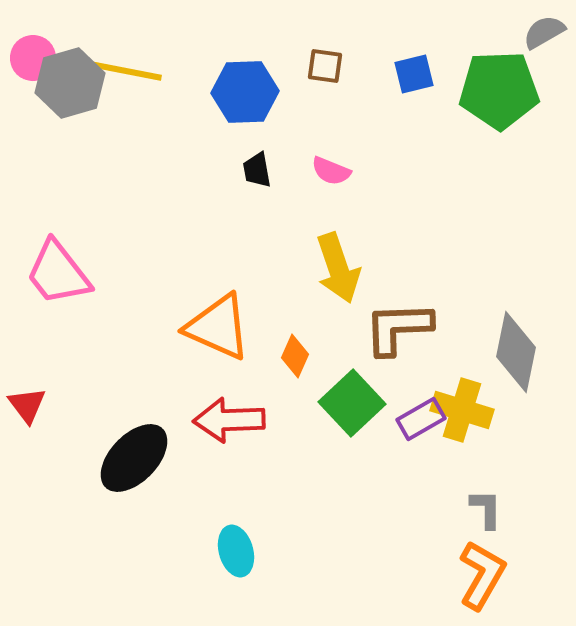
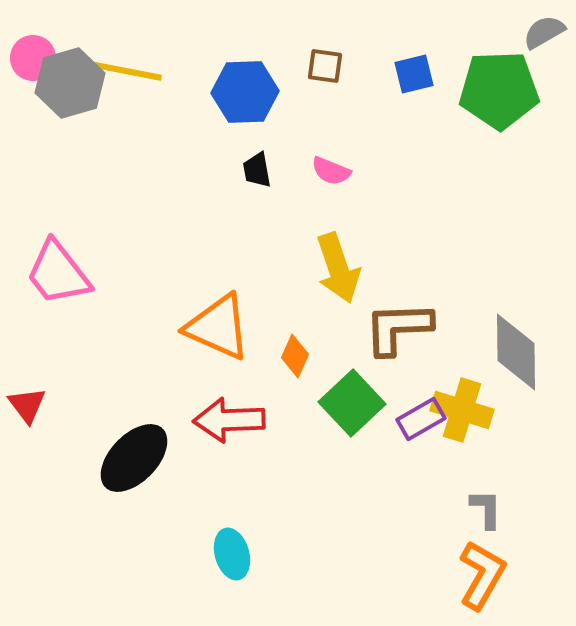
gray diamond: rotated 12 degrees counterclockwise
cyan ellipse: moved 4 px left, 3 px down
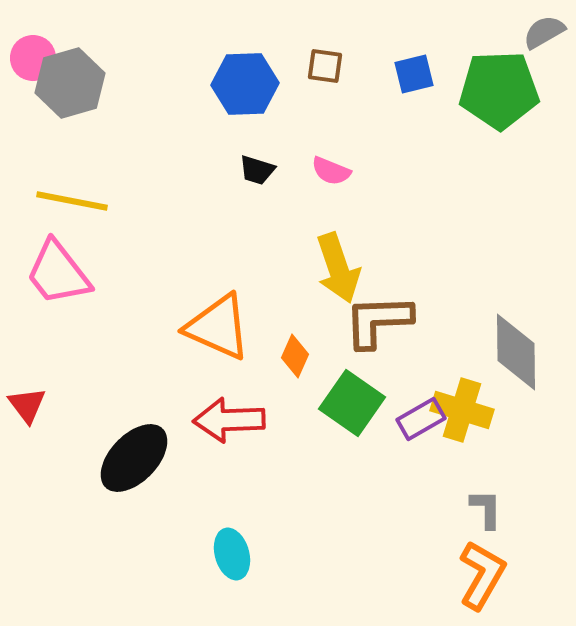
yellow line: moved 54 px left, 130 px down
blue hexagon: moved 8 px up
black trapezoid: rotated 63 degrees counterclockwise
brown L-shape: moved 20 px left, 7 px up
green square: rotated 12 degrees counterclockwise
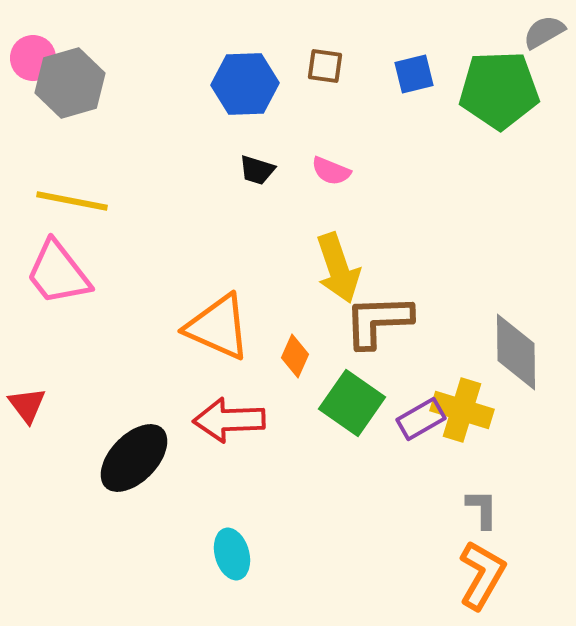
gray L-shape: moved 4 px left
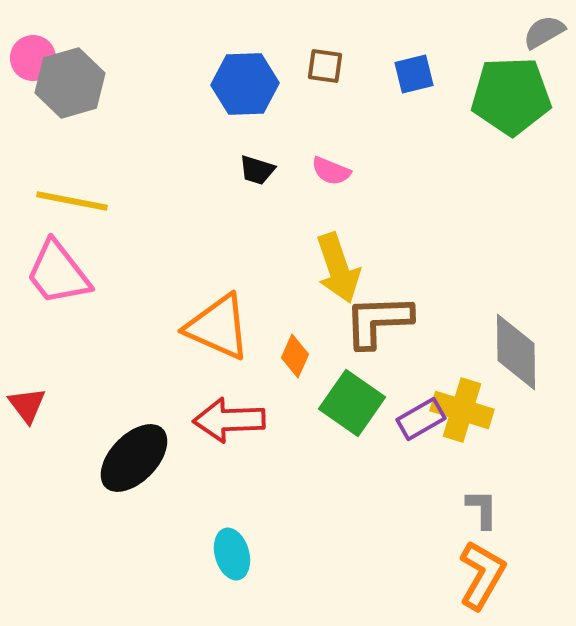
green pentagon: moved 12 px right, 6 px down
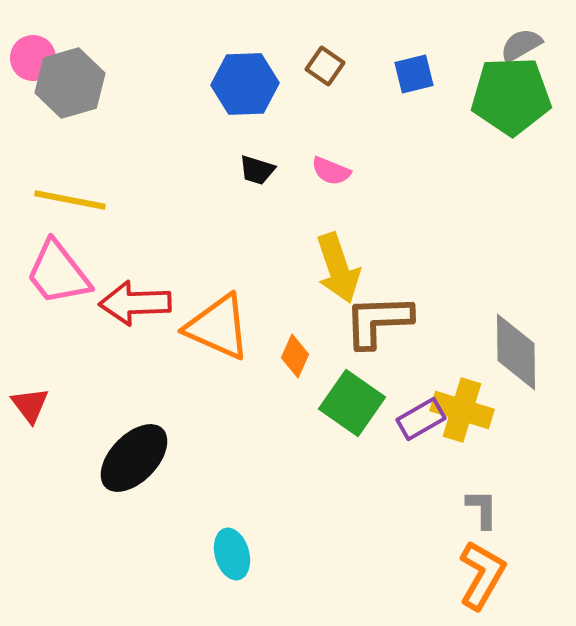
gray semicircle: moved 23 px left, 13 px down
brown square: rotated 27 degrees clockwise
yellow line: moved 2 px left, 1 px up
red triangle: moved 3 px right
red arrow: moved 94 px left, 117 px up
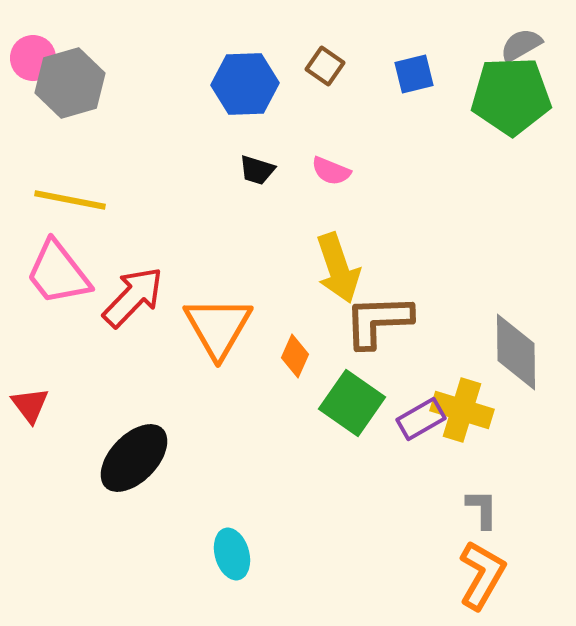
red arrow: moved 2 px left, 6 px up; rotated 136 degrees clockwise
orange triangle: rotated 36 degrees clockwise
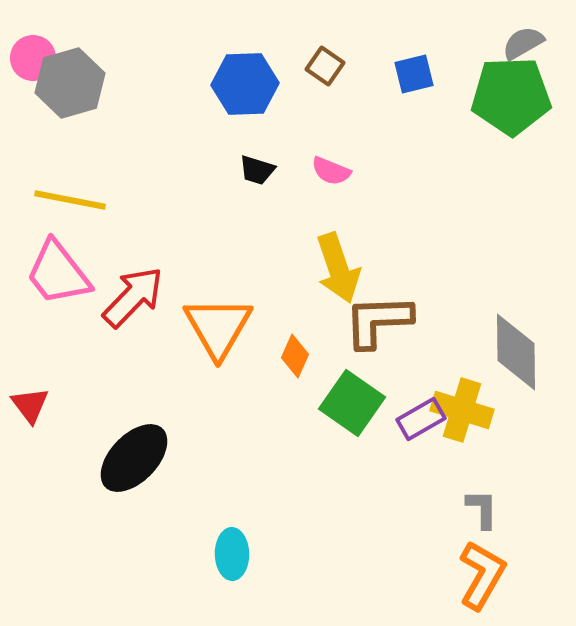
gray semicircle: moved 2 px right, 2 px up
cyan ellipse: rotated 15 degrees clockwise
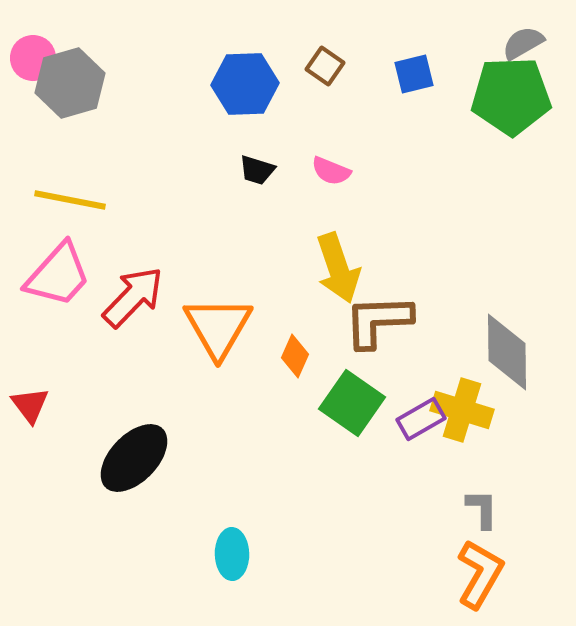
pink trapezoid: moved 2 px down; rotated 100 degrees counterclockwise
gray diamond: moved 9 px left
orange L-shape: moved 2 px left, 1 px up
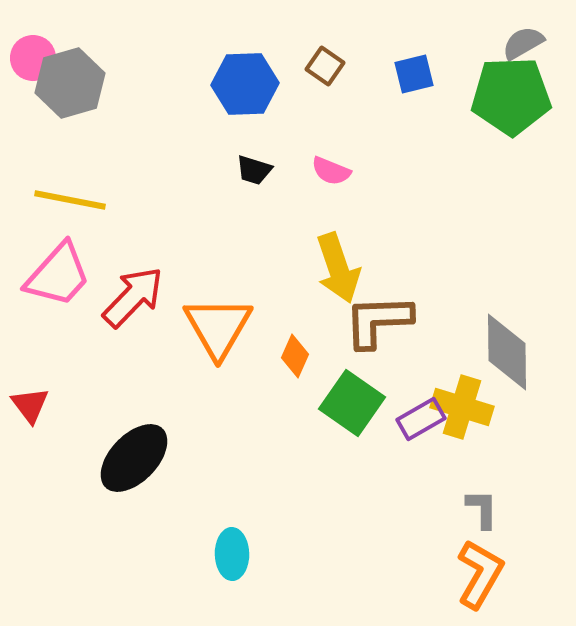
black trapezoid: moved 3 px left
yellow cross: moved 3 px up
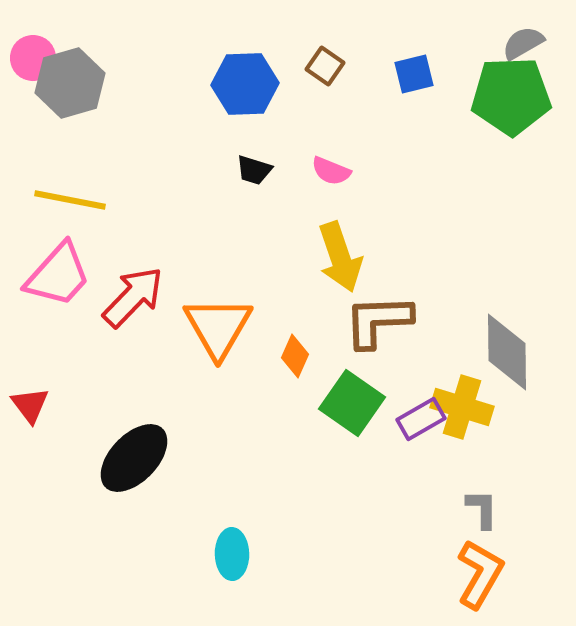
yellow arrow: moved 2 px right, 11 px up
